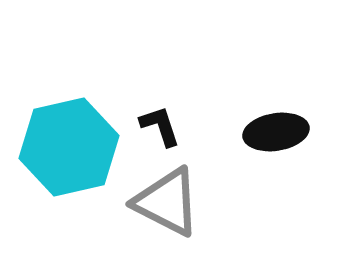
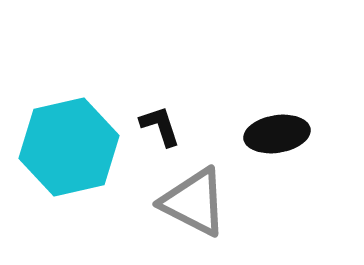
black ellipse: moved 1 px right, 2 px down
gray triangle: moved 27 px right
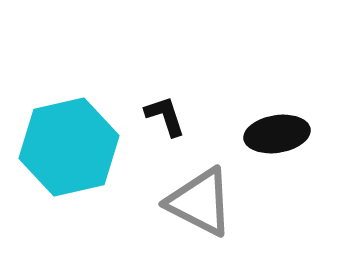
black L-shape: moved 5 px right, 10 px up
gray triangle: moved 6 px right
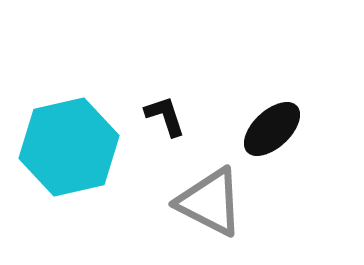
black ellipse: moved 5 px left, 5 px up; rotated 34 degrees counterclockwise
gray triangle: moved 10 px right
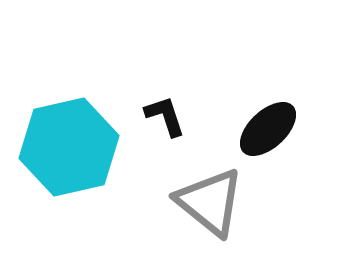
black ellipse: moved 4 px left
gray triangle: rotated 12 degrees clockwise
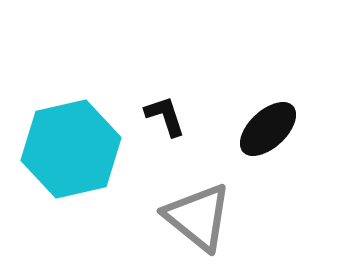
cyan hexagon: moved 2 px right, 2 px down
gray triangle: moved 12 px left, 15 px down
